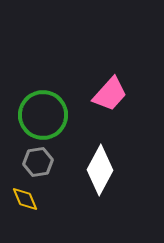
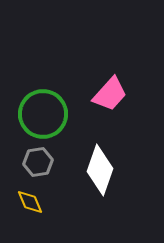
green circle: moved 1 px up
white diamond: rotated 9 degrees counterclockwise
yellow diamond: moved 5 px right, 3 px down
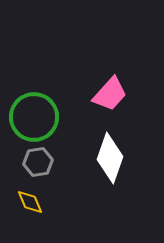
green circle: moved 9 px left, 3 px down
white diamond: moved 10 px right, 12 px up
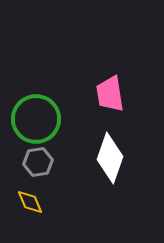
pink trapezoid: rotated 129 degrees clockwise
green circle: moved 2 px right, 2 px down
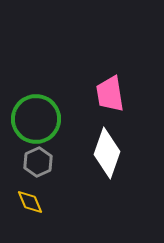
white diamond: moved 3 px left, 5 px up
gray hexagon: rotated 16 degrees counterclockwise
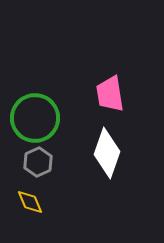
green circle: moved 1 px left, 1 px up
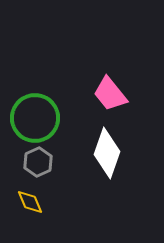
pink trapezoid: rotated 30 degrees counterclockwise
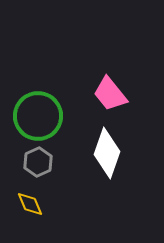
green circle: moved 3 px right, 2 px up
yellow diamond: moved 2 px down
